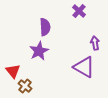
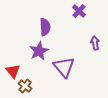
purple triangle: moved 20 px left; rotated 20 degrees clockwise
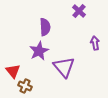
brown cross: rotated 16 degrees counterclockwise
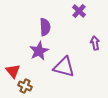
purple triangle: rotated 35 degrees counterclockwise
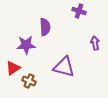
purple cross: rotated 24 degrees counterclockwise
purple star: moved 13 px left, 6 px up; rotated 24 degrees clockwise
red triangle: moved 3 px up; rotated 35 degrees clockwise
brown cross: moved 4 px right, 5 px up
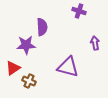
purple semicircle: moved 3 px left
purple triangle: moved 4 px right
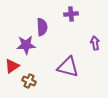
purple cross: moved 8 px left, 3 px down; rotated 24 degrees counterclockwise
red triangle: moved 1 px left, 2 px up
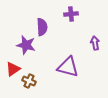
purple star: rotated 18 degrees clockwise
red triangle: moved 1 px right, 3 px down
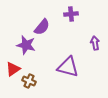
purple semicircle: rotated 42 degrees clockwise
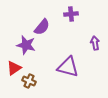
red triangle: moved 1 px right, 1 px up
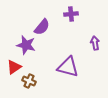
red triangle: moved 1 px up
